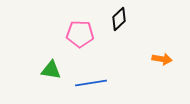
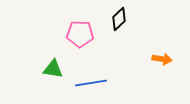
green triangle: moved 2 px right, 1 px up
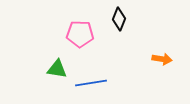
black diamond: rotated 25 degrees counterclockwise
green triangle: moved 4 px right
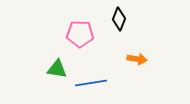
orange arrow: moved 25 px left
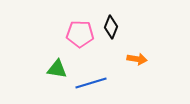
black diamond: moved 8 px left, 8 px down
blue line: rotated 8 degrees counterclockwise
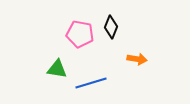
pink pentagon: rotated 8 degrees clockwise
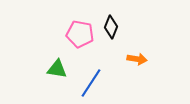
blue line: rotated 40 degrees counterclockwise
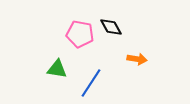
black diamond: rotated 50 degrees counterclockwise
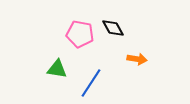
black diamond: moved 2 px right, 1 px down
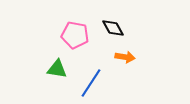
pink pentagon: moved 5 px left, 1 px down
orange arrow: moved 12 px left, 2 px up
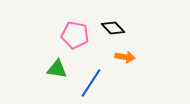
black diamond: rotated 15 degrees counterclockwise
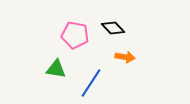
green triangle: moved 1 px left
